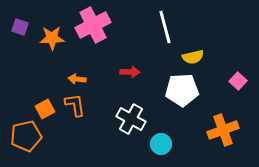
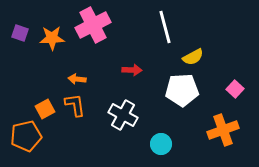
purple square: moved 6 px down
yellow semicircle: rotated 15 degrees counterclockwise
red arrow: moved 2 px right, 2 px up
pink square: moved 3 px left, 8 px down
white cross: moved 8 px left, 4 px up
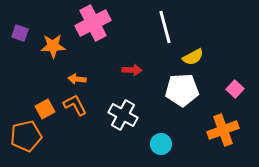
pink cross: moved 2 px up
orange star: moved 1 px right, 8 px down
orange L-shape: rotated 20 degrees counterclockwise
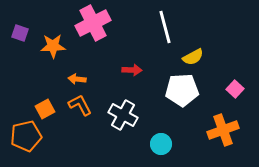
orange L-shape: moved 5 px right
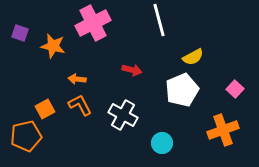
white line: moved 6 px left, 7 px up
orange star: rotated 15 degrees clockwise
red arrow: rotated 12 degrees clockwise
white pentagon: rotated 20 degrees counterclockwise
cyan circle: moved 1 px right, 1 px up
